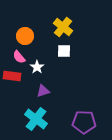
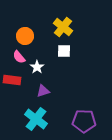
red rectangle: moved 4 px down
purple pentagon: moved 1 px up
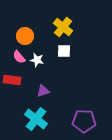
white star: moved 7 px up; rotated 24 degrees counterclockwise
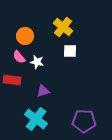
white square: moved 6 px right
white star: moved 2 px down
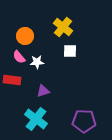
white star: rotated 16 degrees counterclockwise
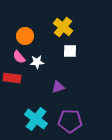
red rectangle: moved 2 px up
purple triangle: moved 15 px right, 4 px up
purple pentagon: moved 14 px left
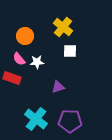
pink semicircle: moved 2 px down
red rectangle: rotated 12 degrees clockwise
